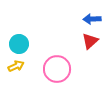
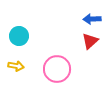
cyan circle: moved 8 px up
yellow arrow: rotated 35 degrees clockwise
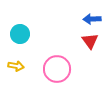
cyan circle: moved 1 px right, 2 px up
red triangle: rotated 24 degrees counterclockwise
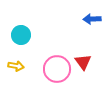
cyan circle: moved 1 px right, 1 px down
red triangle: moved 7 px left, 21 px down
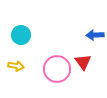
blue arrow: moved 3 px right, 16 px down
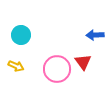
yellow arrow: rotated 14 degrees clockwise
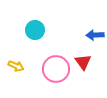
cyan circle: moved 14 px right, 5 px up
pink circle: moved 1 px left
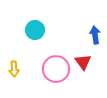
blue arrow: rotated 84 degrees clockwise
yellow arrow: moved 2 px left, 3 px down; rotated 63 degrees clockwise
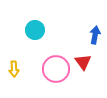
blue arrow: rotated 18 degrees clockwise
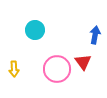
pink circle: moved 1 px right
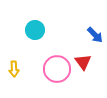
blue arrow: rotated 126 degrees clockwise
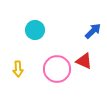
blue arrow: moved 2 px left, 4 px up; rotated 90 degrees counterclockwise
red triangle: moved 1 px right, 1 px up; rotated 30 degrees counterclockwise
yellow arrow: moved 4 px right
